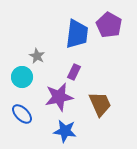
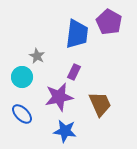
purple pentagon: moved 3 px up
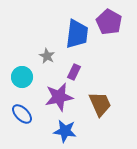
gray star: moved 10 px right
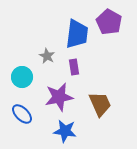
purple rectangle: moved 5 px up; rotated 35 degrees counterclockwise
